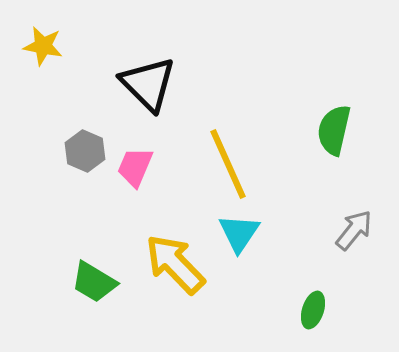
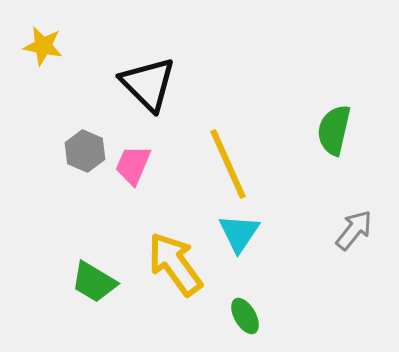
pink trapezoid: moved 2 px left, 2 px up
yellow arrow: rotated 8 degrees clockwise
green ellipse: moved 68 px left, 6 px down; rotated 48 degrees counterclockwise
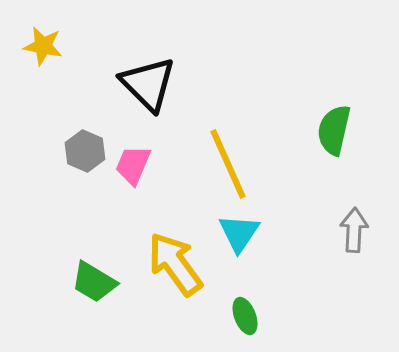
gray arrow: rotated 36 degrees counterclockwise
green ellipse: rotated 9 degrees clockwise
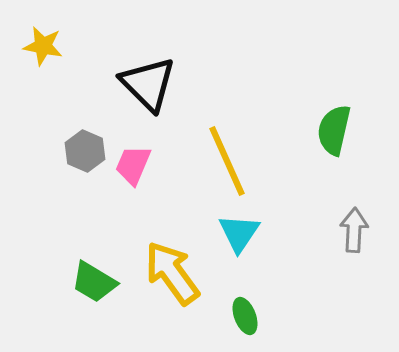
yellow line: moved 1 px left, 3 px up
yellow arrow: moved 3 px left, 9 px down
